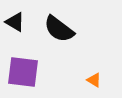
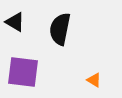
black semicircle: moved 1 px right; rotated 64 degrees clockwise
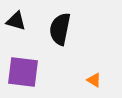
black triangle: moved 1 px right, 1 px up; rotated 15 degrees counterclockwise
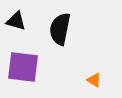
purple square: moved 5 px up
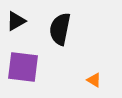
black triangle: rotated 45 degrees counterclockwise
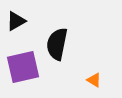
black semicircle: moved 3 px left, 15 px down
purple square: rotated 20 degrees counterclockwise
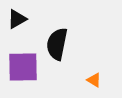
black triangle: moved 1 px right, 2 px up
purple square: rotated 12 degrees clockwise
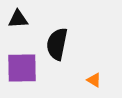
black triangle: moved 1 px right; rotated 25 degrees clockwise
purple square: moved 1 px left, 1 px down
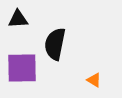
black semicircle: moved 2 px left
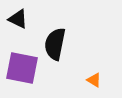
black triangle: rotated 30 degrees clockwise
purple square: rotated 12 degrees clockwise
